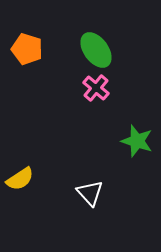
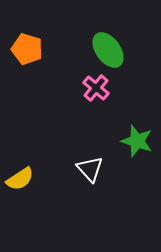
green ellipse: moved 12 px right
white triangle: moved 24 px up
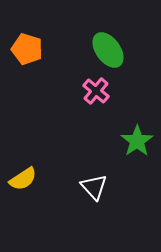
pink cross: moved 3 px down
green star: rotated 20 degrees clockwise
white triangle: moved 4 px right, 18 px down
yellow semicircle: moved 3 px right
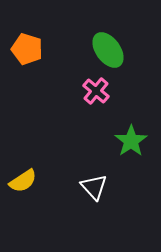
green star: moved 6 px left
yellow semicircle: moved 2 px down
